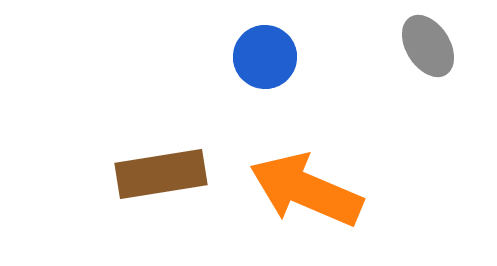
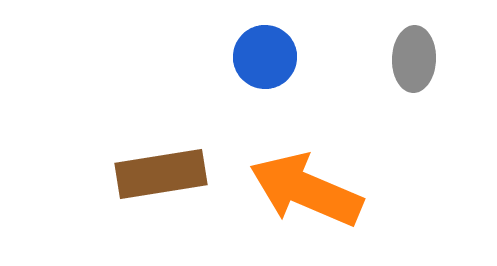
gray ellipse: moved 14 px left, 13 px down; rotated 34 degrees clockwise
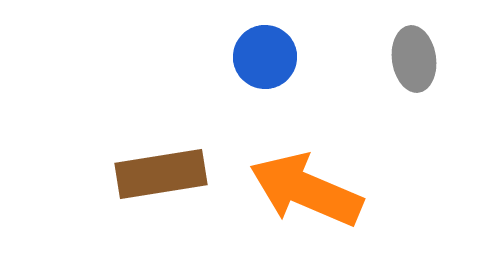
gray ellipse: rotated 10 degrees counterclockwise
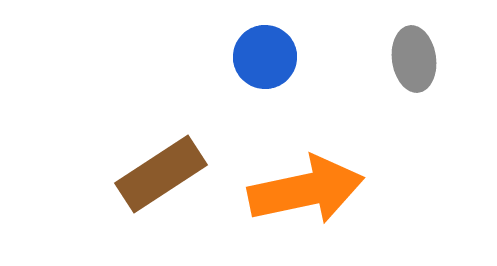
brown rectangle: rotated 24 degrees counterclockwise
orange arrow: rotated 145 degrees clockwise
